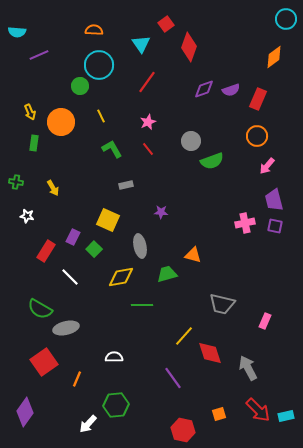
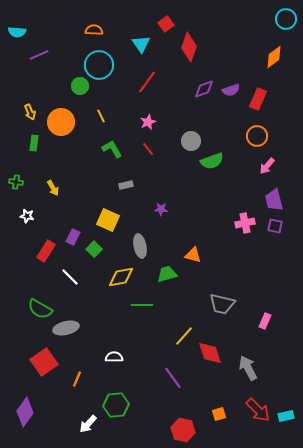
purple star at (161, 212): moved 3 px up
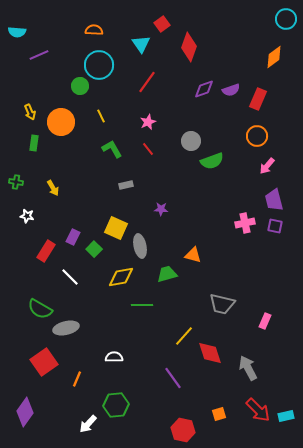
red square at (166, 24): moved 4 px left
yellow square at (108, 220): moved 8 px right, 8 px down
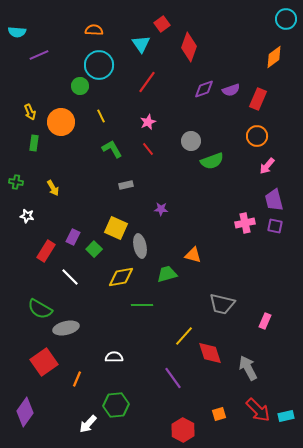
red hexagon at (183, 430): rotated 15 degrees clockwise
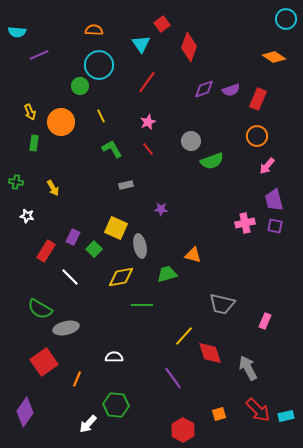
orange diamond at (274, 57): rotated 70 degrees clockwise
green hexagon at (116, 405): rotated 10 degrees clockwise
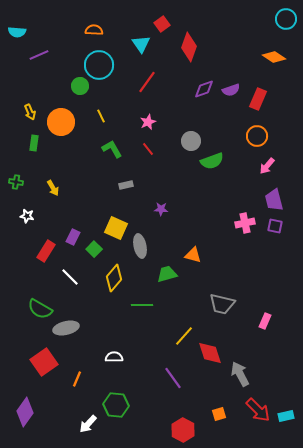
yellow diamond at (121, 277): moved 7 px left, 1 px down; rotated 40 degrees counterclockwise
gray arrow at (248, 368): moved 8 px left, 6 px down
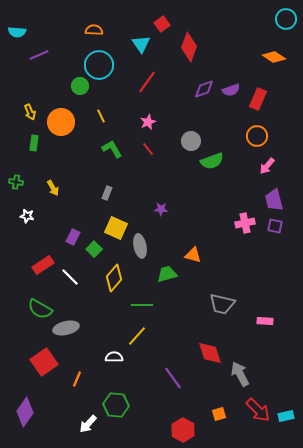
gray rectangle at (126, 185): moved 19 px left, 8 px down; rotated 56 degrees counterclockwise
red rectangle at (46, 251): moved 3 px left, 14 px down; rotated 25 degrees clockwise
pink rectangle at (265, 321): rotated 70 degrees clockwise
yellow line at (184, 336): moved 47 px left
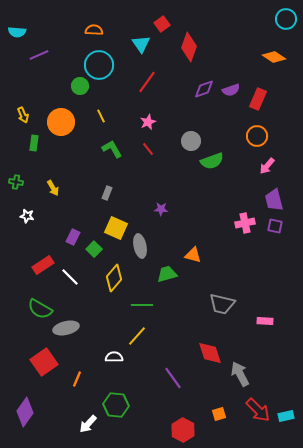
yellow arrow at (30, 112): moved 7 px left, 3 px down
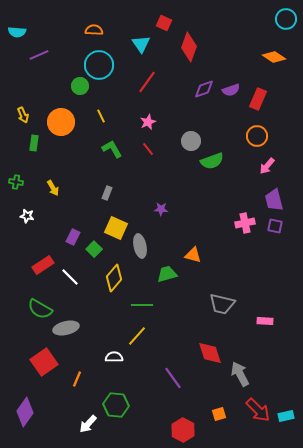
red square at (162, 24): moved 2 px right, 1 px up; rotated 28 degrees counterclockwise
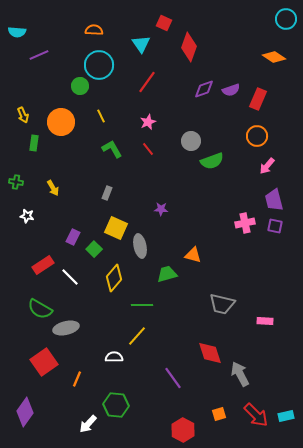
red arrow at (258, 410): moved 2 px left, 5 px down
